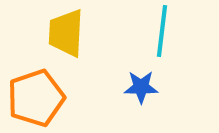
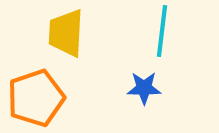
blue star: moved 3 px right, 1 px down
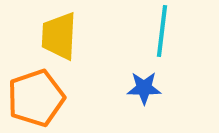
yellow trapezoid: moved 7 px left, 3 px down
